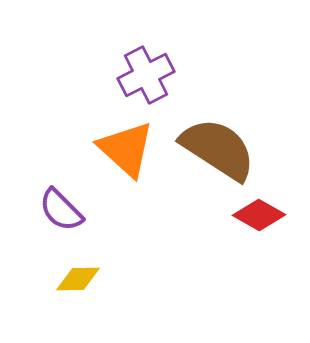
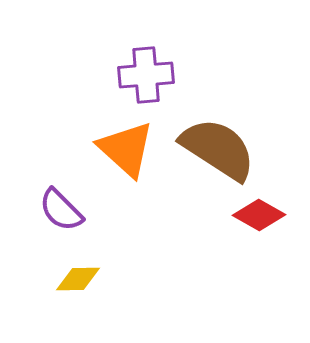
purple cross: rotated 22 degrees clockwise
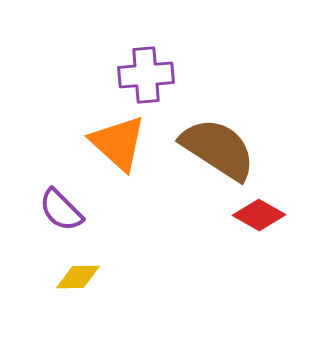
orange triangle: moved 8 px left, 6 px up
yellow diamond: moved 2 px up
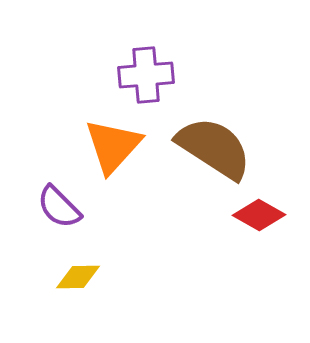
orange triangle: moved 5 px left, 3 px down; rotated 30 degrees clockwise
brown semicircle: moved 4 px left, 1 px up
purple semicircle: moved 2 px left, 3 px up
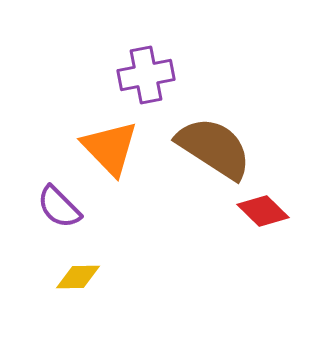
purple cross: rotated 6 degrees counterclockwise
orange triangle: moved 3 px left, 2 px down; rotated 26 degrees counterclockwise
red diamond: moved 4 px right, 4 px up; rotated 15 degrees clockwise
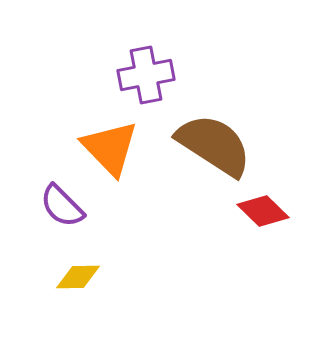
brown semicircle: moved 3 px up
purple semicircle: moved 3 px right, 1 px up
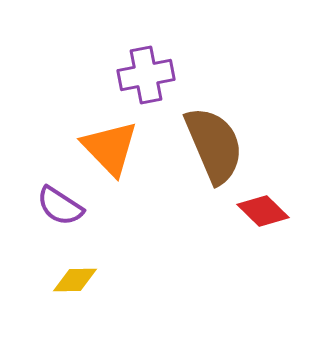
brown semicircle: rotated 34 degrees clockwise
purple semicircle: moved 2 px left; rotated 12 degrees counterclockwise
yellow diamond: moved 3 px left, 3 px down
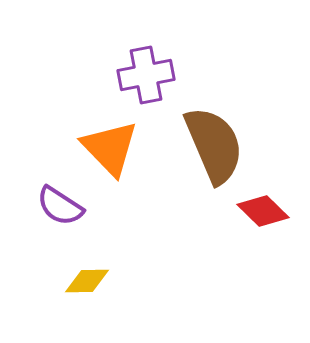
yellow diamond: moved 12 px right, 1 px down
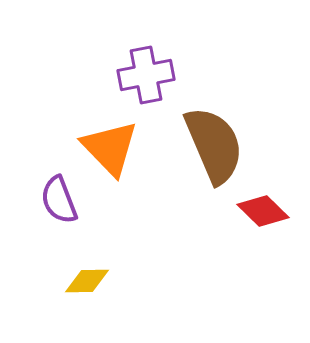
purple semicircle: moved 1 px left, 6 px up; rotated 36 degrees clockwise
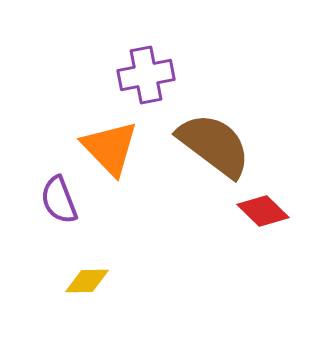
brown semicircle: rotated 30 degrees counterclockwise
